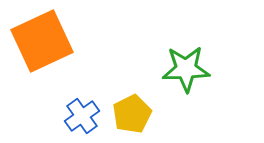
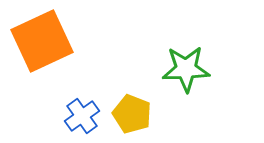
yellow pentagon: rotated 24 degrees counterclockwise
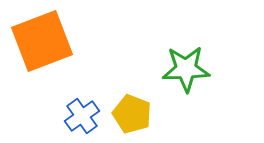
orange square: rotated 4 degrees clockwise
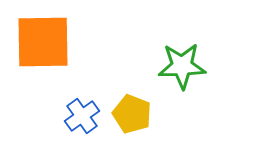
orange square: moved 1 px right, 1 px down; rotated 20 degrees clockwise
green star: moved 4 px left, 3 px up
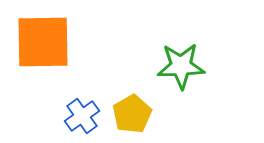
green star: moved 1 px left
yellow pentagon: rotated 21 degrees clockwise
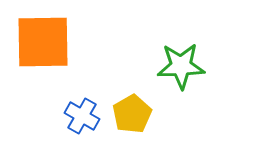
blue cross: rotated 24 degrees counterclockwise
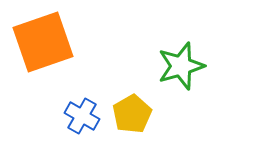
orange square: rotated 18 degrees counterclockwise
green star: rotated 15 degrees counterclockwise
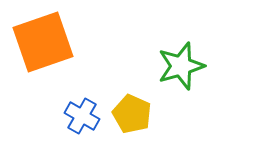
yellow pentagon: rotated 18 degrees counterclockwise
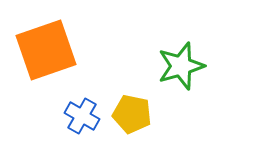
orange square: moved 3 px right, 8 px down
yellow pentagon: rotated 12 degrees counterclockwise
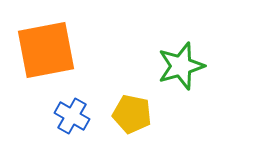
orange square: rotated 8 degrees clockwise
blue cross: moved 10 px left
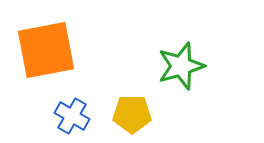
yellow pentagon: rotated 12 degrees counterclockwise
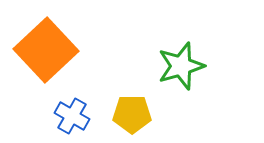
orange square: rotated 32 degrees counterclockwise
